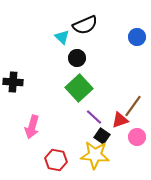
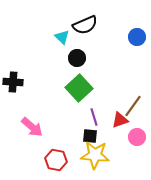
purple line: rotated 30 degrees clockwise
pink arrow: rotated 65 degrees counterclockwise
black square: moved 12 px left; rotated 28 degrees counterclockwise
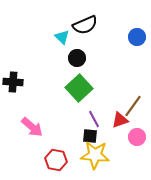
purple line: moved 2 px down; rotated 12 degrees counterclockwise
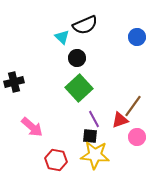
black cross: moved 1 px right; rotated 18 degrees counterclockwise
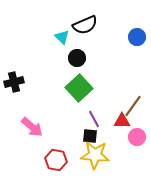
red triangle: moved 2 px right, 1 px down; rotated 18 degrees clockwise
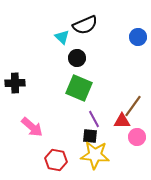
blue circle: moved 1 px right
black cross: moved 1 px right, 1 px down; rotated 12 degrees clockwise
green square: rotated 24 degrees counterclockwise
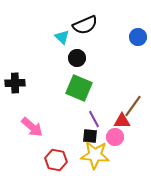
pink circle: moved 22 px left
